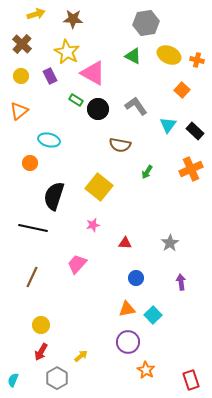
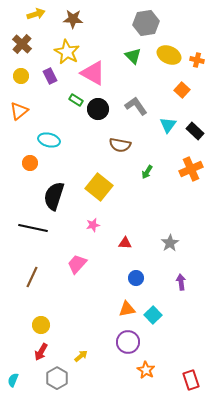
green triangle at (133, 56): rotated 18 degrees clockwise
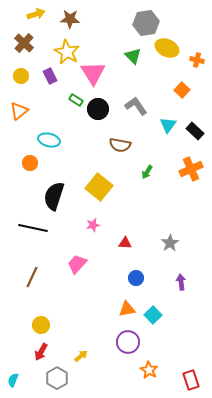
brown star at (73, 19): moved 3 px left
brown cross at (22, 44): moved 2 px right, 1 px up
yellow ellipse at (169, 55): moved 2 px left, 7 px up
pink triangle at (93, 73): rotated 28 degrees clockwise
orange star at (146, 370): moved 3 px right
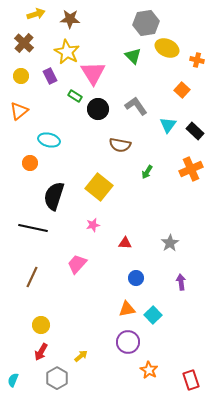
green rectangle at (76, 100): moved 1 px left, 4 px up
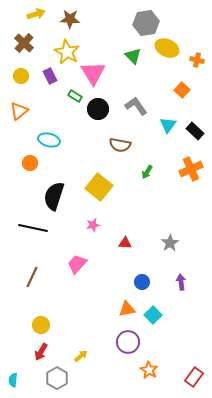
blue circle at (136, 278): moved 6 px right, 4 px down
cyan semicircle at (13, 380): rotated 16 degrees counterclockwise
red rectangle at (191, 380): moved 3 px right, 3 px up; rotated 54 degrees clockwise
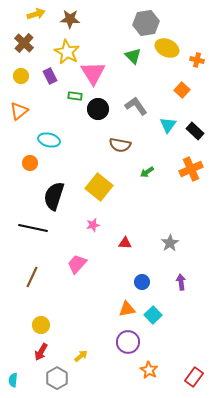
green rectangle at (75, 96): rotated 24 degrees counterclockwise
green arrow at (147, 172): rotated 24 degrees clockwise
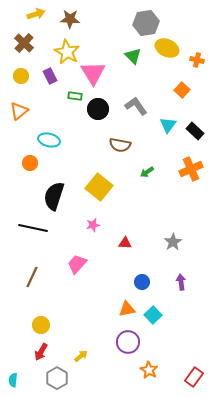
gray star at (170, 243): moved 3 px right, 1 px up
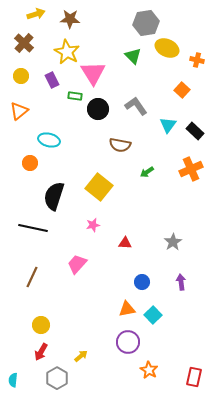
purple rectangle at (50, 76): moved 2 px right, 4 px down
red rectangle at (194, 377): rotated 24 degrees counterclockwise
